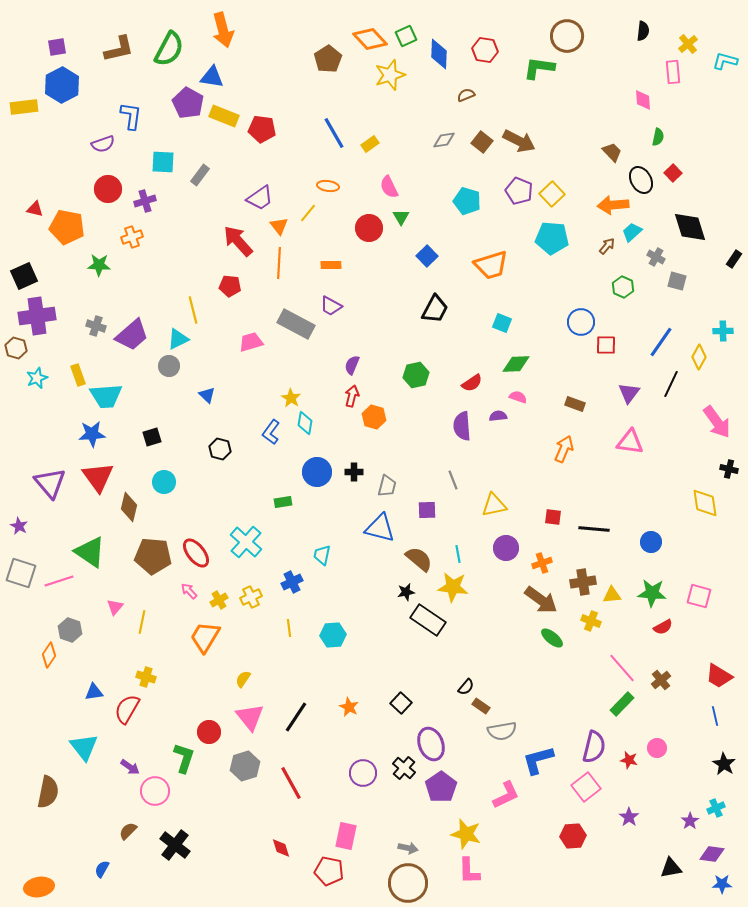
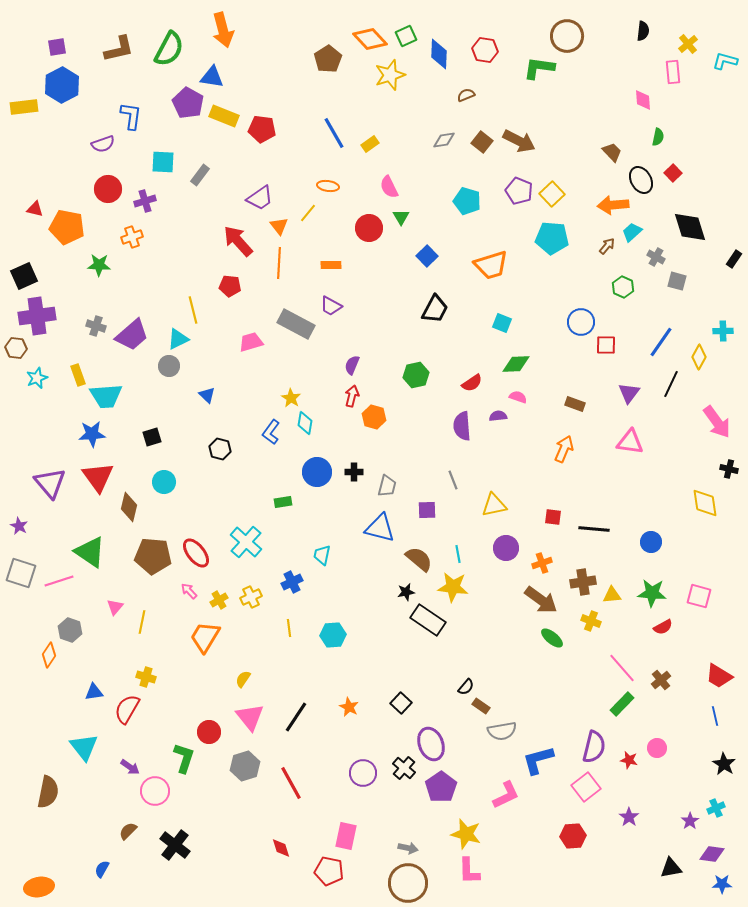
brown hexagon at (16, 348): rotated 10 degrees counterclockwise
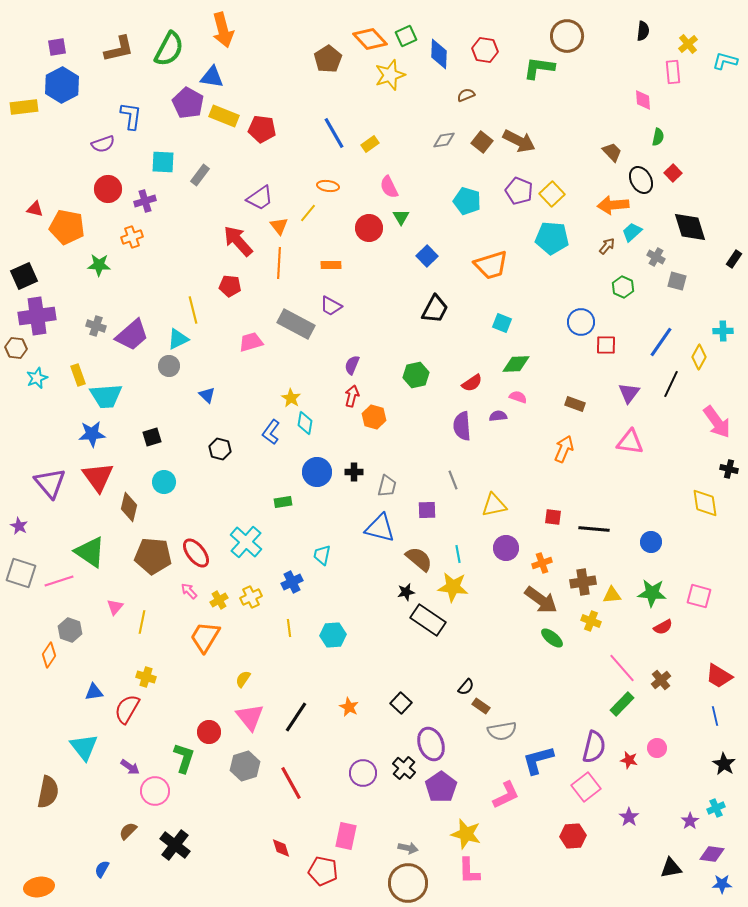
red pentagon at (329, 871): moved 6 px left
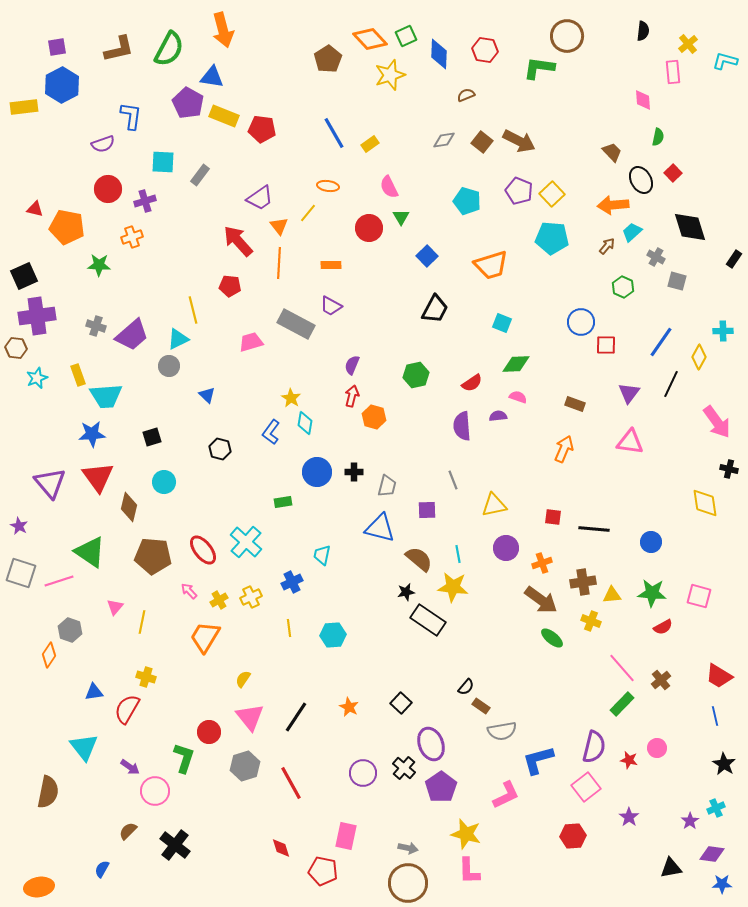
red ellipse at (196, 553): moved 7 px right, 3 px up
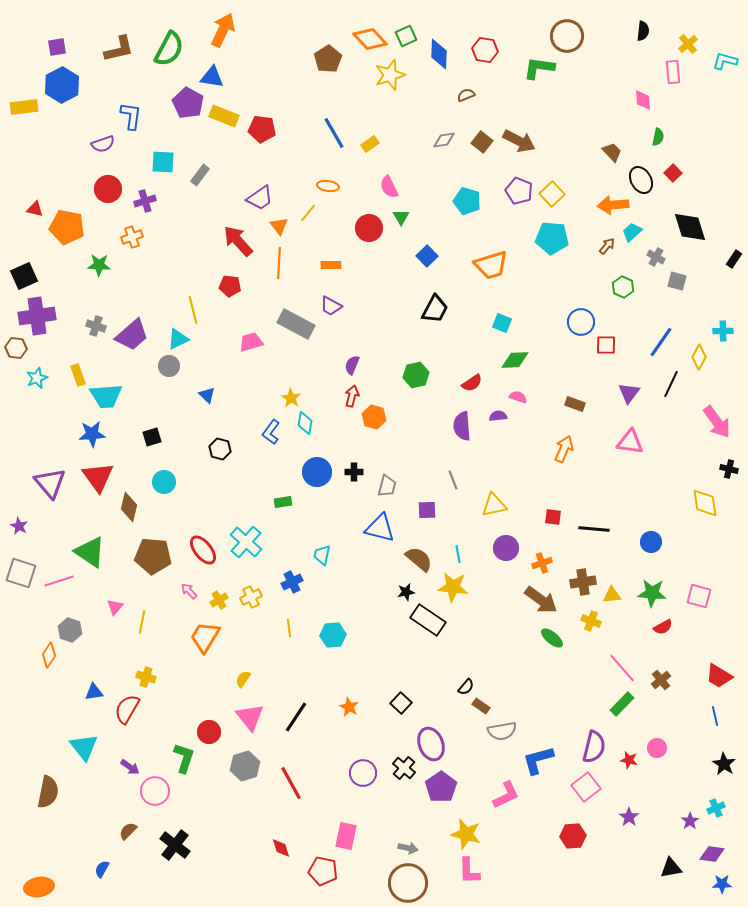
orange arrow at (223, 30): rotated 140 degrees counterclockwise
green diamond at (516, 364): moved 1 px left, 4 px up
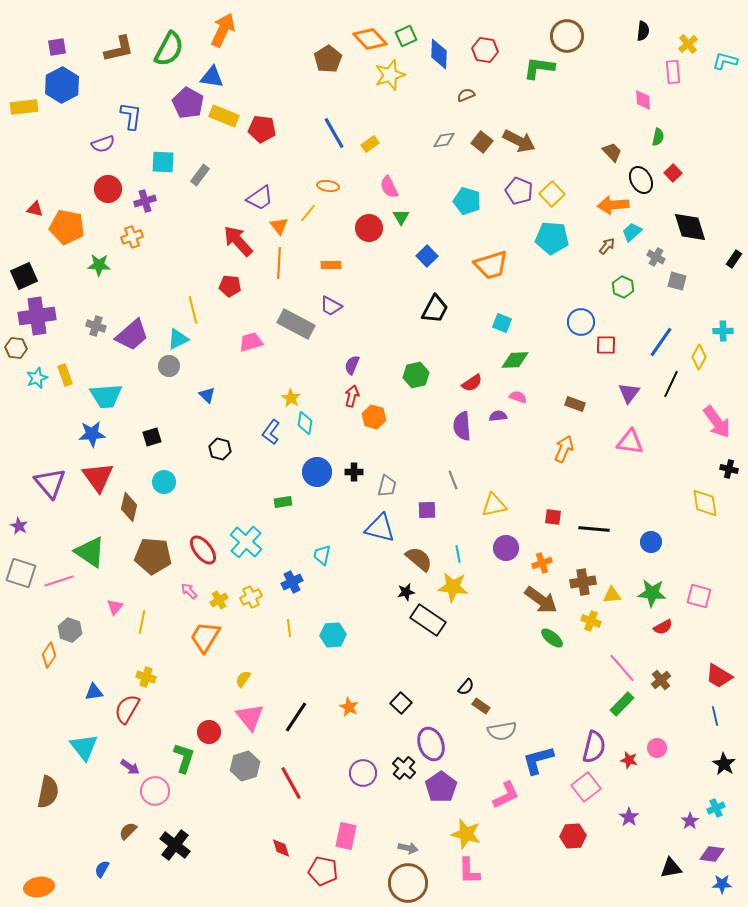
yellow rectangle at (78, 375): moved 13 px left
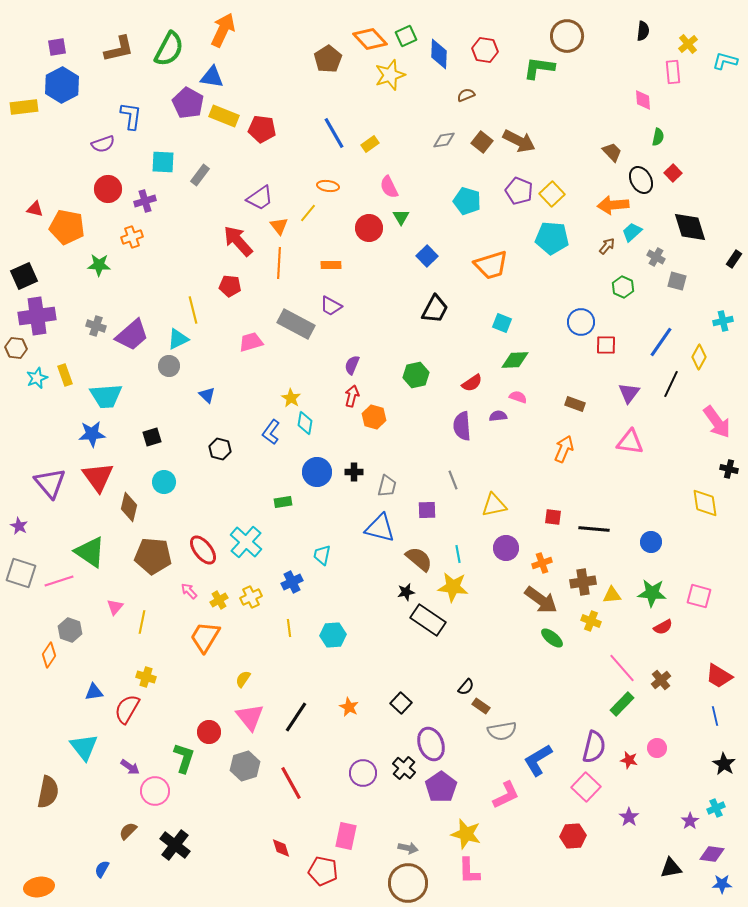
cyan cross at (723, 331): moved 10 px up; rotated 12 degrees counterclockwise
blue L-shape at (538, 760): rotated 16 degrees counterclockwise
pink square at (586, 787): rotated 8 degrees counterclockwise
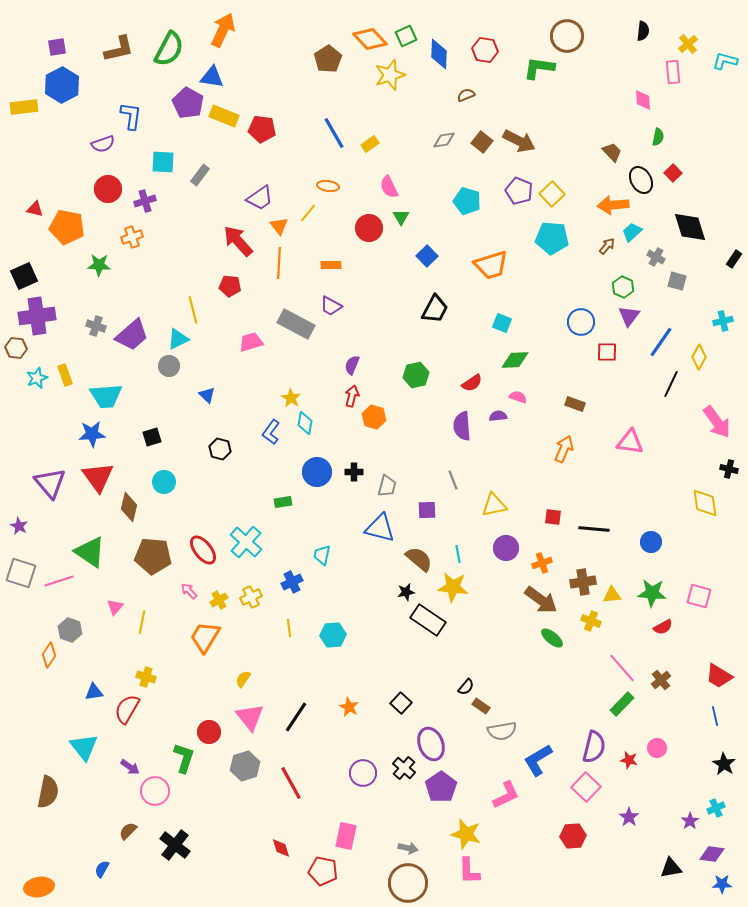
red square at (606, 345): moved 1 px right, 7 px down
purple triangle at (629, 393): moved 77 px up
